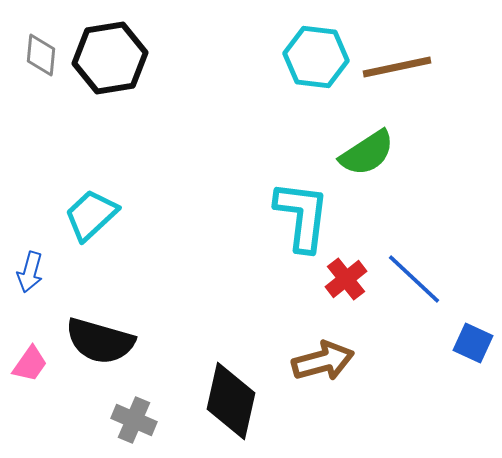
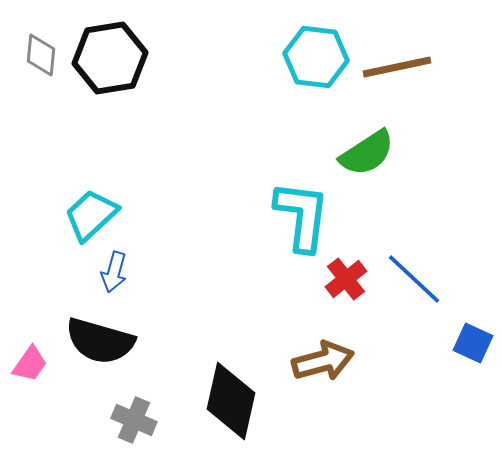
blue arrow: moved 84 px right
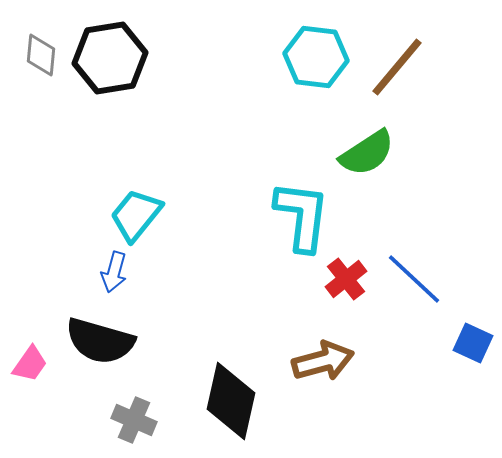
brown line: rotated 38 degrees counterclockwise
cyan trapezoid: moved 45 px right; rotated 8 degrees counterclockwise
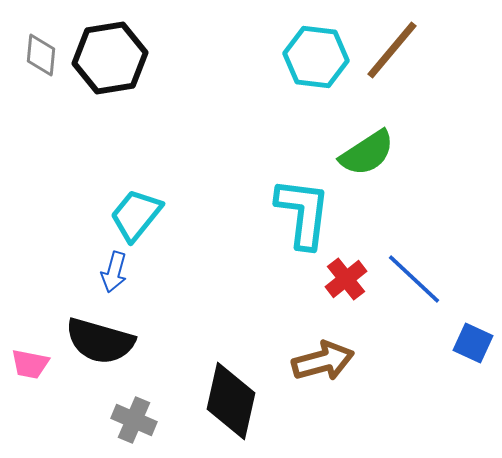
brown line: moved 5 px left, 17 px up
cyan L-shape: moved 1 px right, 3 px up
pink trapezoid: rotated 66 degrees clockwise
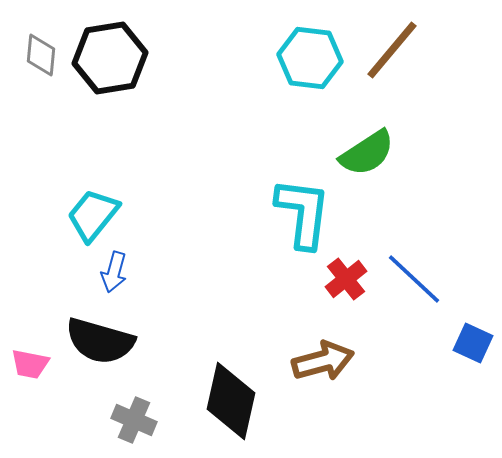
cyan hexagon: moved 6 px left, 1 px down
cyan trapezoid: moved 43 px left
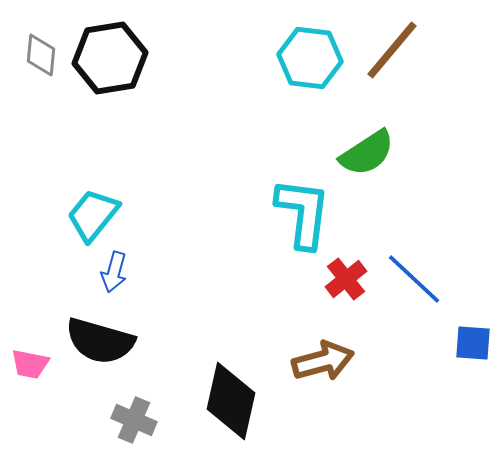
blue square: rotated 21 degrees counterclockwise
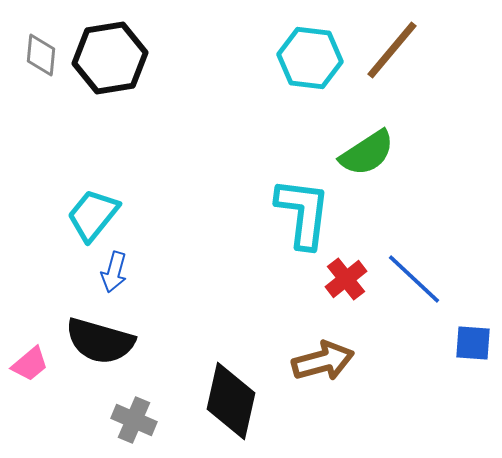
pink trapezoid: rotated 51 degrees counterclockwise
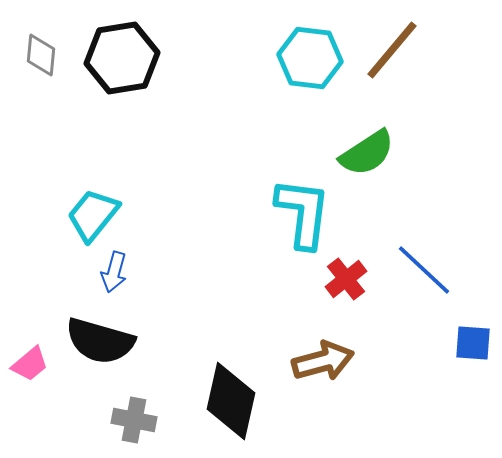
black hexagon: moved 12 px right
blue line: moved 10 px right, 9 px up
gray cross: rotated 12 degrees counterclockwise
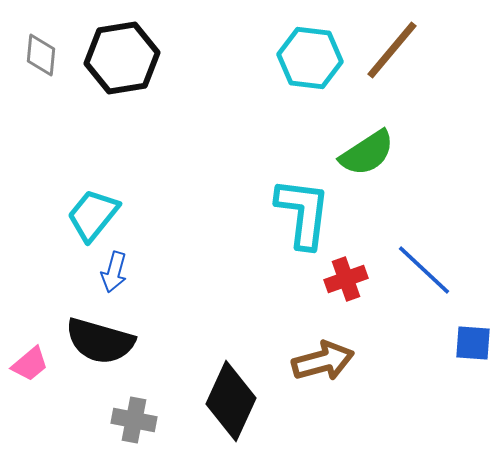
red cross: rotated 18 degrees clockwise
black diamond: rotated 12 degrees clockwise
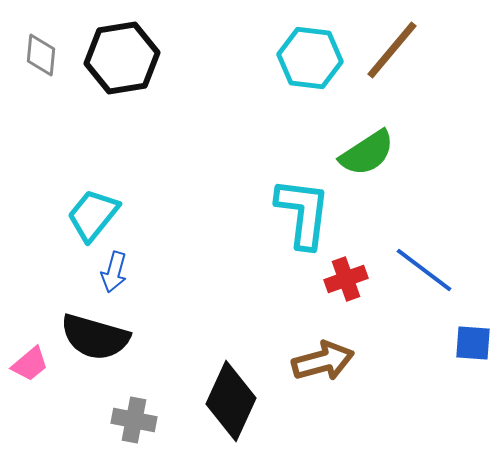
blue line: rotated 6 degrees counterclockwise
black semicircle: moved 5 px left, 4 px up
